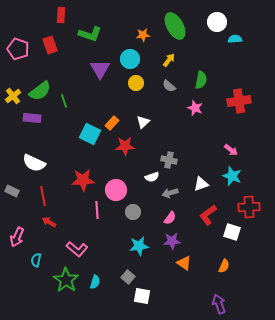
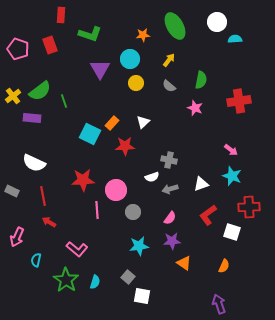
gray arrow at (170, 193): moved 4 px up
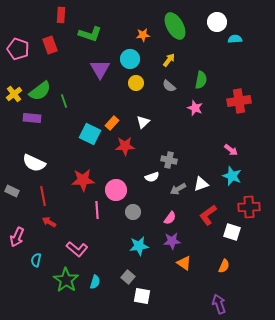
yellow cross at (13, 96): moved 1 px right, 2 px up
gray arrow at (170, 189): moved 8 px right; rotated 14 degrees counterclockwise
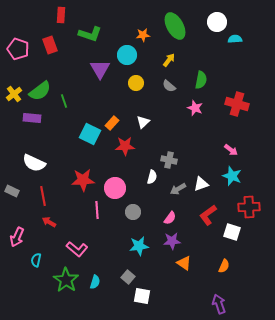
cyan circle at (130, 59): moved 3 px left, 4 px up
red cross at (239, 101): moved 2 px left, 3 px down; rotated 25 degrees clockwise
white semicircle at (152, 177): rotated 56 degrees counterclockwise
pink circle at (116, 190): moved 1 px left, 2 px up
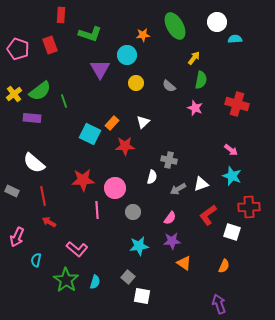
yellow arrow at (169, 60): moved 25 px right, 2 px up
white semicircle at (34, 163): rotated 15 degrees clockwise
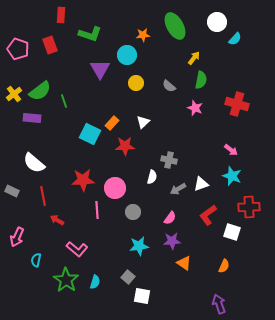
cyan semicircle at (235, 39): rotated 136 degrees clockwise
red arrow at (49, 222): moved 8 px right, 2 px up
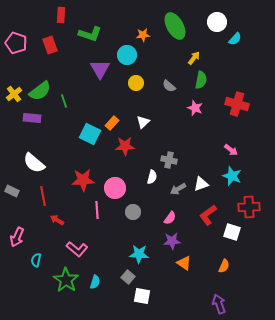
pink pentagon at (18, 49): moved 2 px left, 6 px up
cyan star at (139, 246): moved 8 px down; rotated 12 degrees clockwise
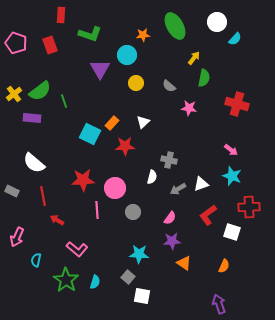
green semicircle at (201, 80): moved 3 px right, 2 px up
pink star at (195, 108): moved 6 px left; rotated 14 degrees counterclockwise
